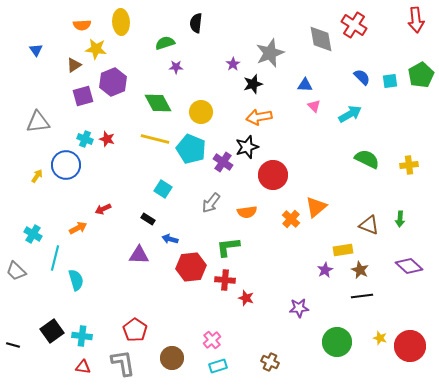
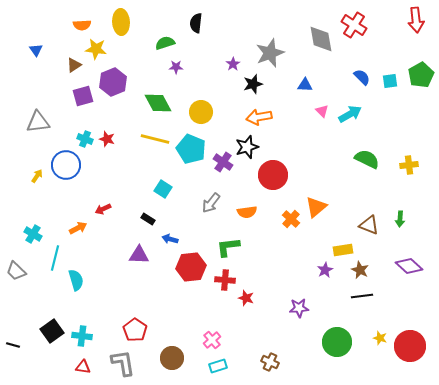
pink triangle at (314, 106): moved 8 px right, 5 px down
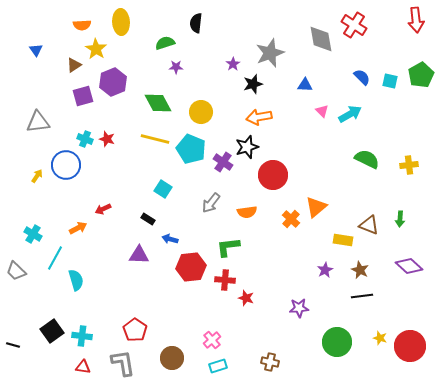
yellow star at (96, 49): rotated 25 degrees clockwise
cyan square at (390, 81): rotated 21 degrees clockwise
yellow rectangle at (343, 250): moved 10 px up; rotated 18 degrees clockwise
cyan line at (55, 258): rotated 15 degrees clockwise
brown cross at (270, 362): rotated 12 degrees counterclockwise
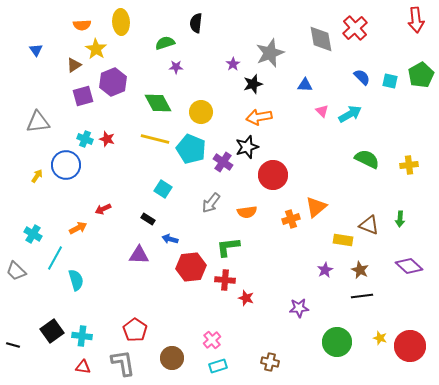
red cross at (354, 25): moved 1 px right, 3 px down; rotated 15 degrees clockwise
orange cross at (291, 219): rotated 30 degrees clockwise
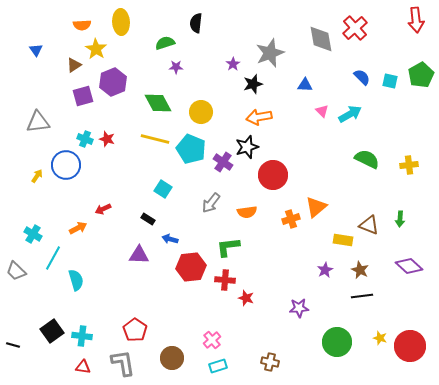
cyan line at (55, 258): moved 2 px left
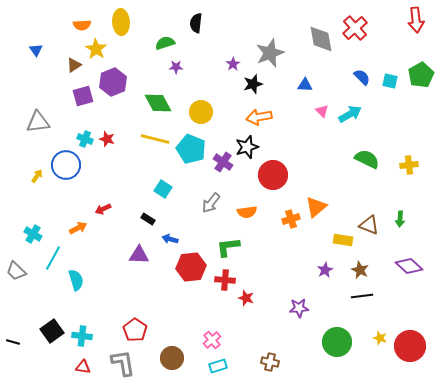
black line at (13, 345): moved 3 px up
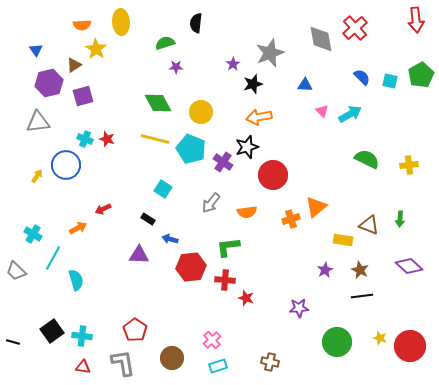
purple hexagon at (113, 82): moved 64 px left, 1 px down; rotated 8 degrees clockwise
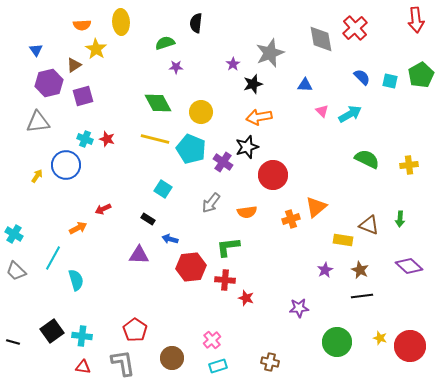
cyan cross at (33, 234): moved 19 px left
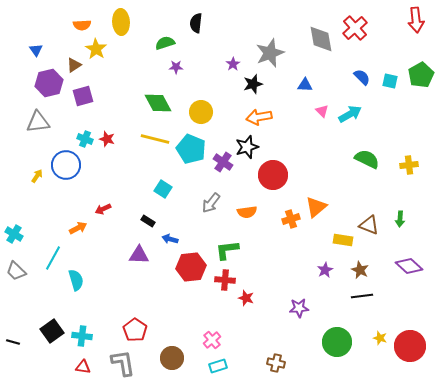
black rectangle at (148, 219): moved 2 px down
green L-shape at (228, 247): moved 1 px left, 3 px down
brown cross at (270, 362): moved 6 px right, 1 px down
